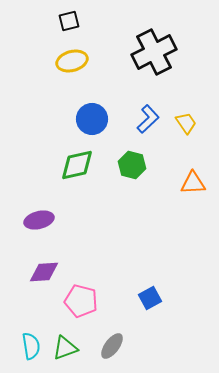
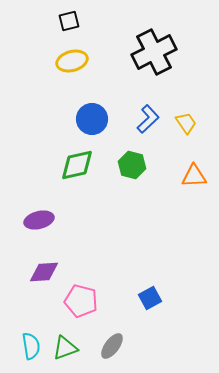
orange triangle: moved 1 px right, 7 px up
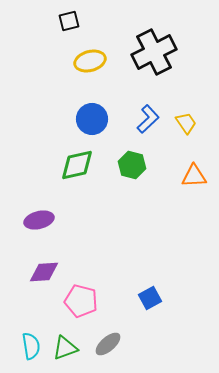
yellow ellipse: moved 18 px right
gray ellipse: moved 4 px left, 2 px up; rotated 12 degrees clockwise
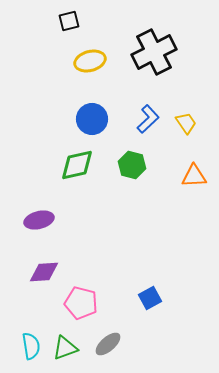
pink pentagon: moved 2 px down
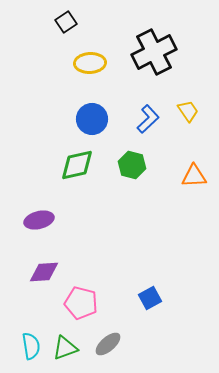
black square: moved 3 px left, 1 px down; rotated 20 degrees counterclockwise
yellow ellipse: moved 2 px down; rotated 12 degrees clockwise
yellow trapezoid: moved 2 px right, 12 px up
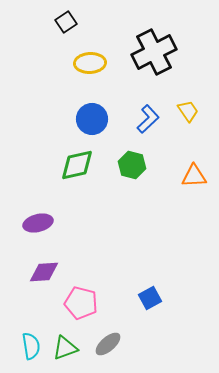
purple ellipse: moved 1 px left, 3 px down
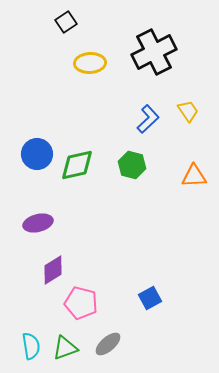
blue circle: moved 55 px left, 35 px down
purple diamond: moved 9 px right, 2 px up; rotated 28 degrees counterclockwise
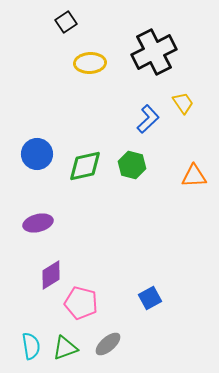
yellow trapezoid: moved 5 px left, 8 px up
green diamond: moved 8 px right, 1 px down
purple diamond: moved 2 px left, 5 px down
